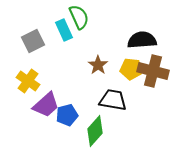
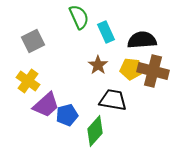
cyan rectangle: moved 42 px right, 2 px down
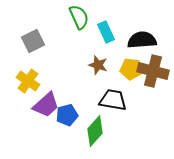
brown star: rotated 18 degrees counterclockwise
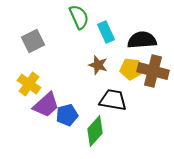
yellow cross: moved 1 px right, 3 px down
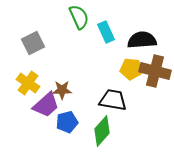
gray square: moved 2 px down
brown star: moved 36 px left, 25 px down; rotated 18 degrees counterclockwise
brown cross: moved 2 px right
yellow cross: moved 1 px left, 1 px up
blue pentagon: moved 7 px down
green diamond: moved 7 px right
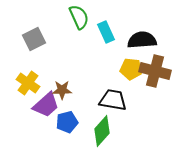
gray square: moved 1 px right, 4 px up
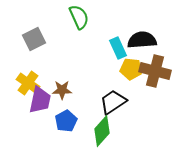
cyan rectangle: moved 12 px right, 16 px down
black trapezoid: moved 2 px down; rotated 44 degrees counterclockwise
purple trapezoid: moved 6 px left, 5 px up; rotated 36 degrees counterclockwise
blue pentagon: moved 1 px left, 1 px up; rotated 15 degrees counterclockwise
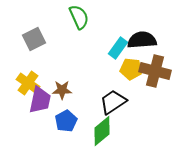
cyan rectangle: rotated 60 degrees clockwise
green diamond: rotated 8 degrees clockwise
